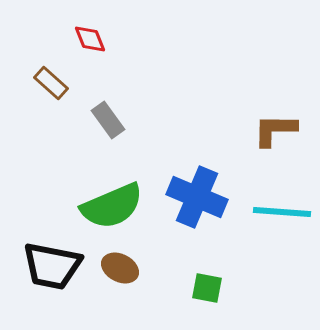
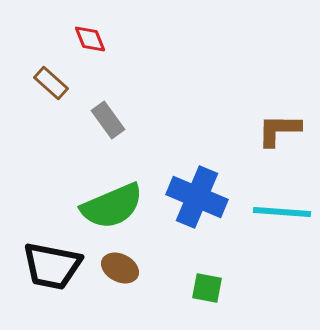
brown L-shape: moved 4 px right
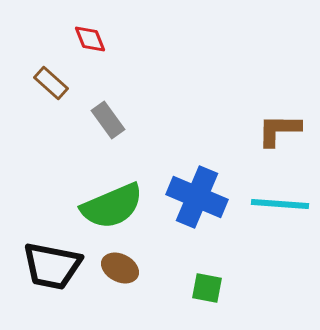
cyan line: moved 2 px left, 8 px up
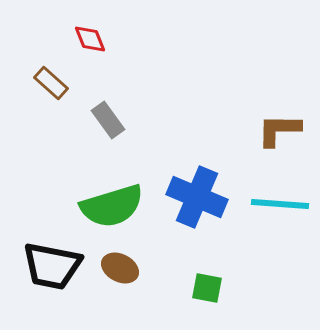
green semicircle: rotated 6 degrees clockwise
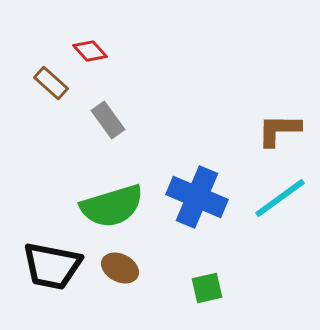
red diamond: moved 12 px down; rotated 20 degrees counterclockwise
cyan line: moved 6 px up; rotated 40 degrees counterclockwise
green square: rotated 24 degrees counterclockwise
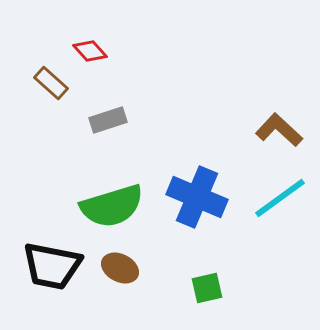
gray rectangle: rotated 72 degrees counterclockwise
brown L-shape: rotated 42 degrees clockwise
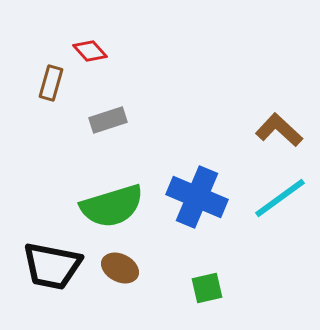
brown rectangle: rotated 64 degrees clockwise
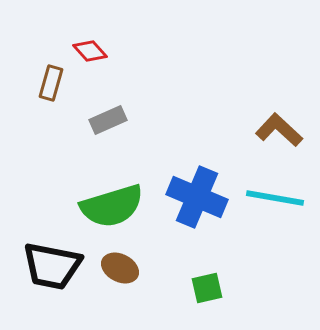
gray rectangle: rotated 6 degrees counterclockwise
cyan line: moved 5 px left; rotated 46 degrees clockwise
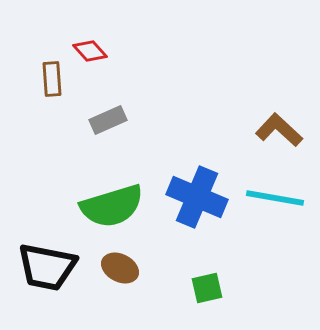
brown rectangle: moved 1 px right, 4 px up; rotated 20 degrees counterclockwise
black trapezoid: moved 5 px left, 1 px down
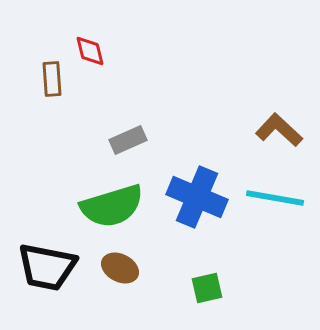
red diamond: rotated 28 degrees clockwise
gray rectangle: moved 20 px right, 20 px down
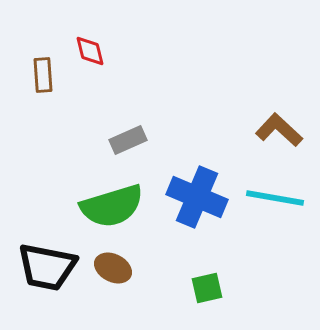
brown rectangle: moved 9 px left, 4 px up
brown ellipse: moved 7 px left
